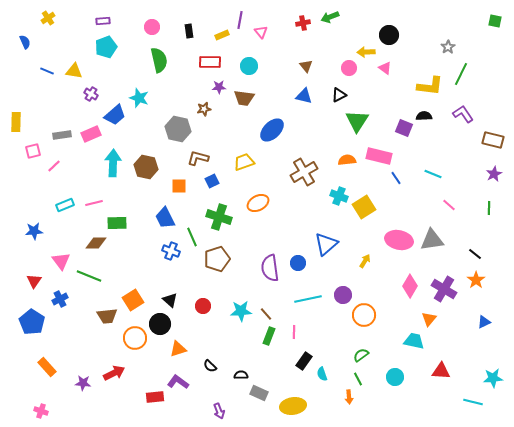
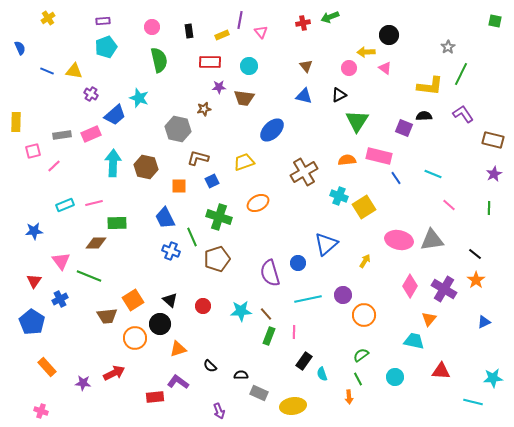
blue semicircle at (25, 42): moved 5 px left, 6 px down
purple semicircle at (270, 268): moved 5 px down; rotated 8 degrees counterclockwise
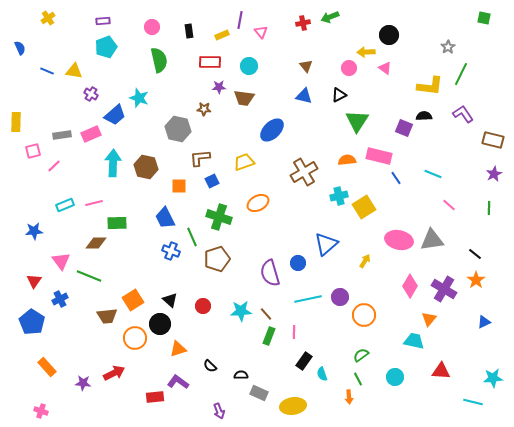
green square at (495, 21): moved 11 px left, 3 px up
brown star at (204, 109): rotated 16 degrees clockwise
brown L-shape at (198, 158): moved 2 px right; rotated 20 degrees counterclockwise
cyan cross at (339, 196): rotated 36 degrees counterclockwise
purple circle at (343, 295): moved 3 px left, 2 px down
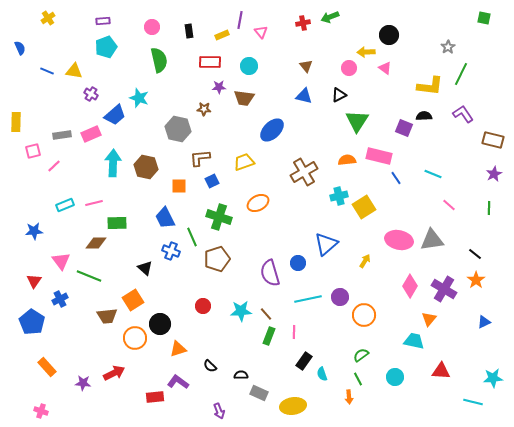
black triangle at (170, 300): moved 25 px left, 32 px up
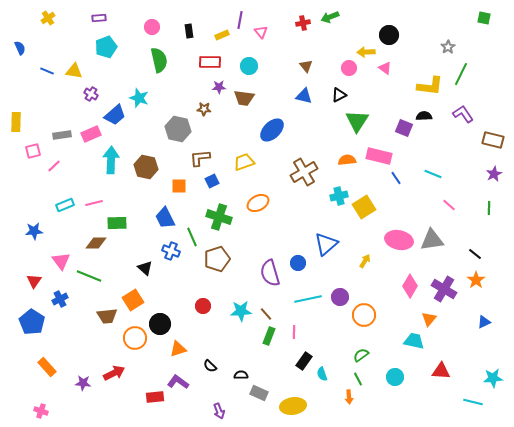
purple rectangle at (103, 21): moved 4 px left, 3 px up
cyan arrow at (113, 163): moved 2 px left, 3 px up
